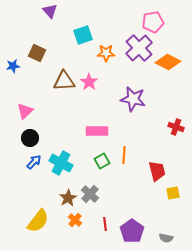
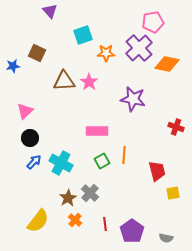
orange diamond: moved 1 px left, 2 px down; rotated 15 degrees counterclockwise
gray cross: moved 1 px up
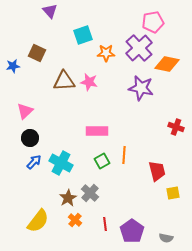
pink star: rotated 24 degrees counterclockwise
purple star: moved 8 px right, 11 px up
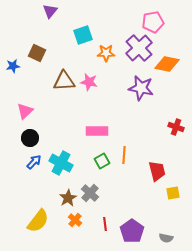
purple triangle: rotated 21 degrees clockwise
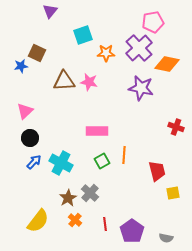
blue star: moved 8 px right
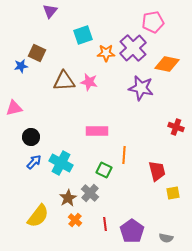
purple cross: moved 6 px left
pink triangle: moved 11 px left, 3 px up; rotated 30 degrees clockwise
black circle: moved 1 px right, 1 px up
green square: moved 2 px right, 9 px down; rotated 35 degrees counterclockwise
yellow semicircle: moved 5 px up
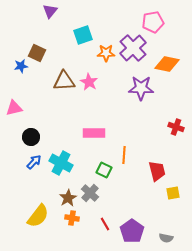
pink star: rotated 18 degrees clockwise
purple star: rotated 10 degrees counterclockwise
pink rectangle: moved 3 px left, 2 px down
orange cross: moved 3 px left, 2 px up; rotated 32 degrees counterclockwise
red line: rotated 24 degrees counterclockwise
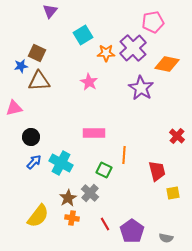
cyan square: rotated 12 degrees counterclockwise
brown triangle: moved 25 px left
purple star: rotated 30 degrees clockwise
red cross: moved 1 px right, 9 px down; rotated 21 degrees clockwise
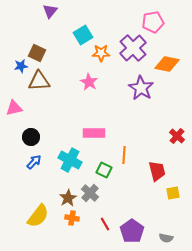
orange star: moved 5 px left
cyan cross: moved 9 px right, 3 px up
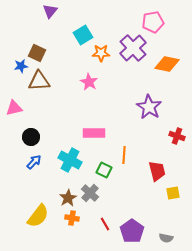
purple star: moved 8 px right, 19 px down
red cross: rotated 21 degrees counterclockwise
